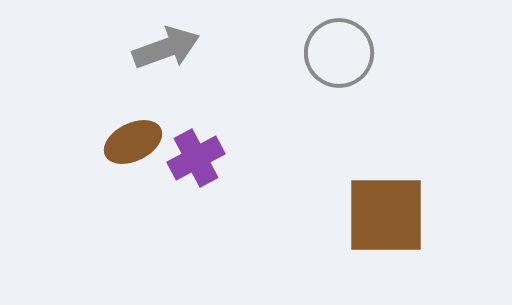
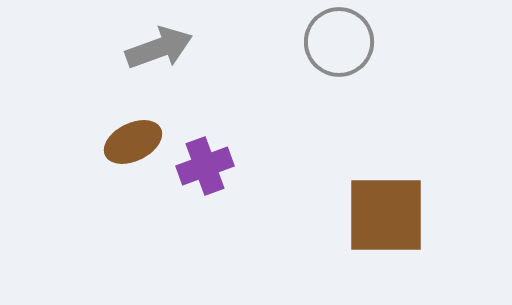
gray arrow: moved 7 px left
gray circle: moved 11 px up
purple cross: moved 9 px right, 8 px down; rotated 8 degrees clockwise
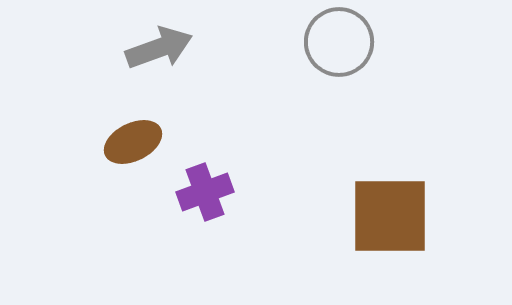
purple cross: moved 26 px down
brown square: moved 4 px right, 1 px down
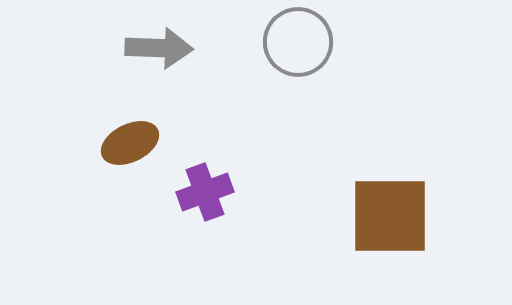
gray circle: moved 41 px left
gray arrow: rotated 22 degrees clockwise
brown ellipse: moved 3 px left, 1 px down
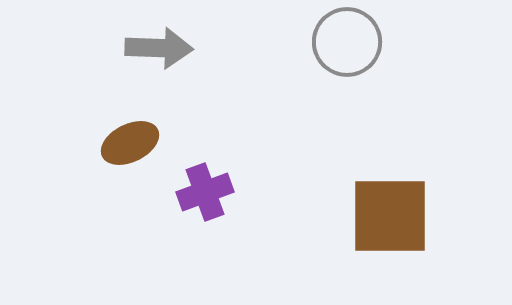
gray circle: moved 49 px right
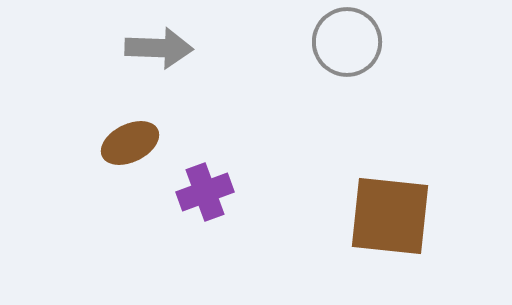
brown square: rotated 6 degrees clockwise
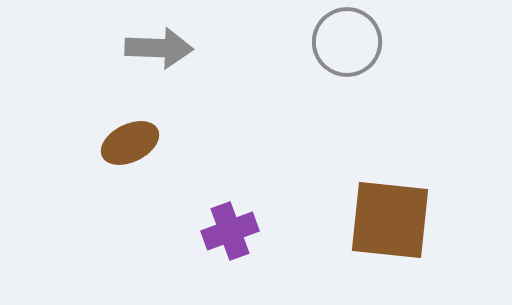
purple cross: moved 25 px right, 39 px down
brown square: moved 4 px down
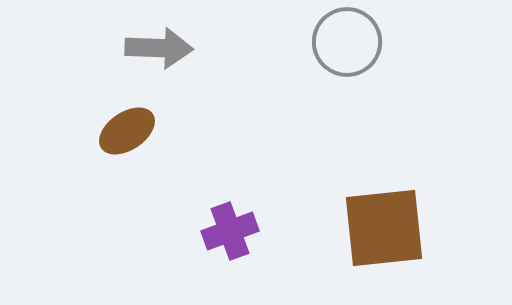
brown ellipse: moved 3 px left, 12 px up; rotated 8 degrees counterclockwise
brown square: moved 6 px left, 8 px down; rotated 12 degrees counterclockwise
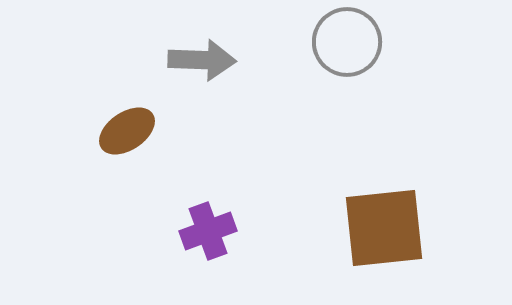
gray arrow: moved 43 px right, 12 px down
purple cross: moved 22 px left
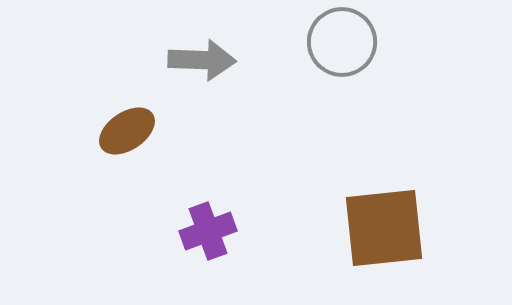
gray circle: moved 5 px left
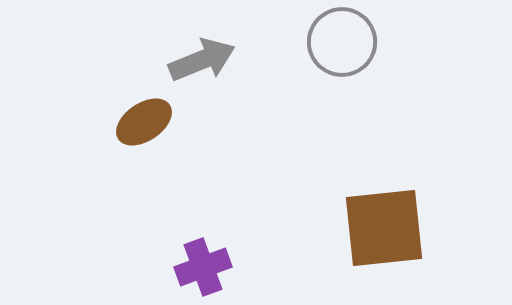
gray arrow: rotated 24 degrees counterclockwise
brown ellipse: moved 17 px right, 9 px up
purple cross: moved 5 px left, 36 px down
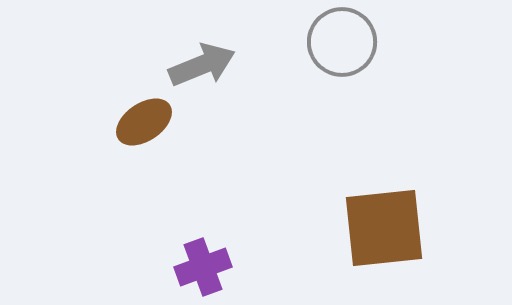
gray arrow: moved 5 px down
